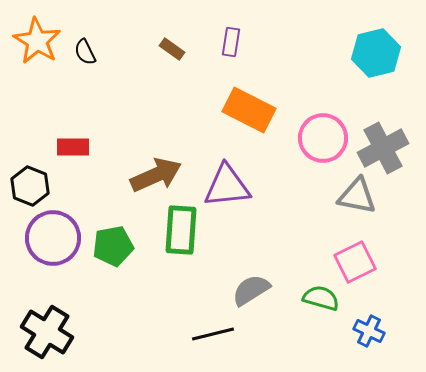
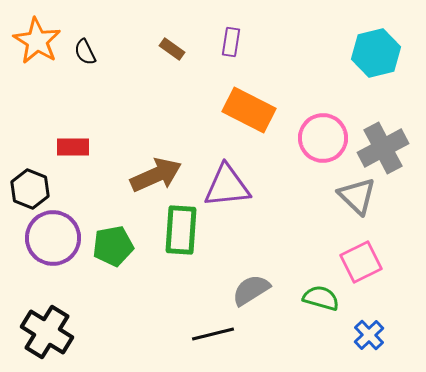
black hexagon: moved 3 px down
gray triangle: rotated 33 degrees clockwise
pink square: moved 6 px right
blue cross: moved 4 px down; rotated 20 degrees clockwise
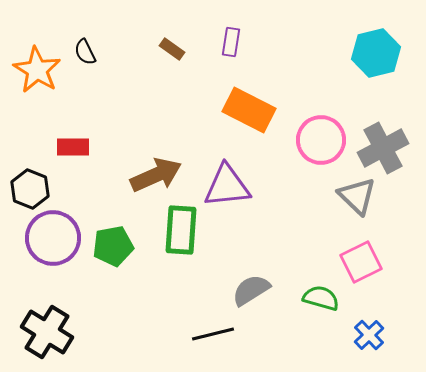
orange star: moved 29 px down
pink circle: moved 2 px left, 2 px down
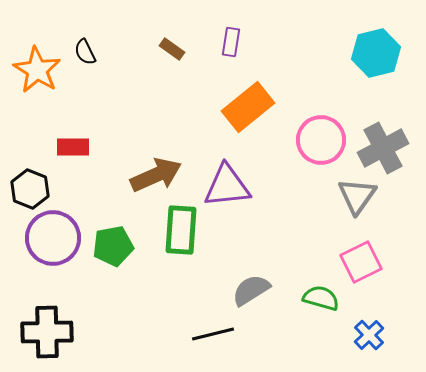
orange rectangle: moved 1 px left, 3 px up; rotated 66 degrees counterclockwise
gray triangle: rotated 21 degrees clockwise
black cross: rotated 33 degrees counterclockwise
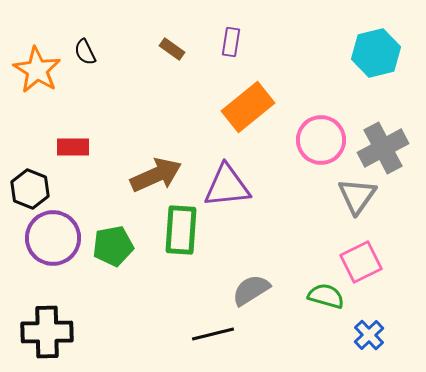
green semicircle: moved 5 px right, 2 px up
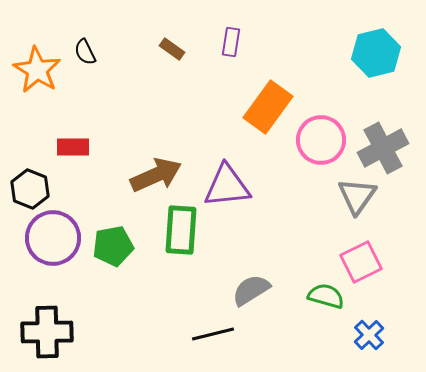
orange rectangle: moved 20 px right; rotated 15 degrees counterclockwise
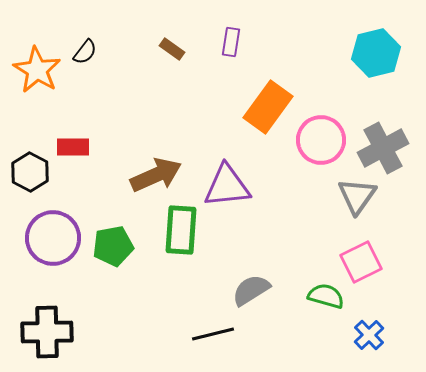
black semicircle: rotated 116 degrees counterclockwise
black hexagon: moved 17 px up; rotated 6 degrees clockwise
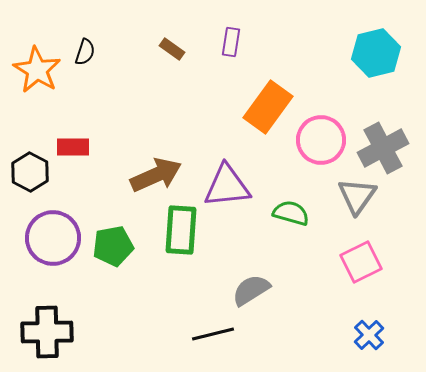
black semicircle: rotated 20 degrees counterclockwise
green semicircle: moved 35 px left, 83 px up
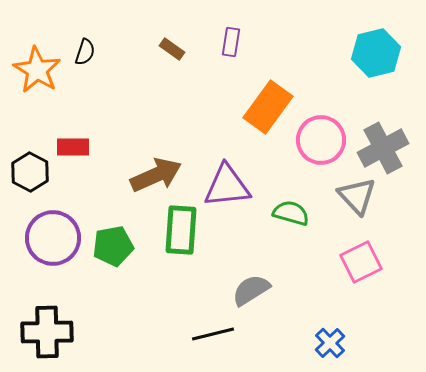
gray triangle: rotated 18 degrees counterclockwise
blue cross: moved 39 px left, 8 px down
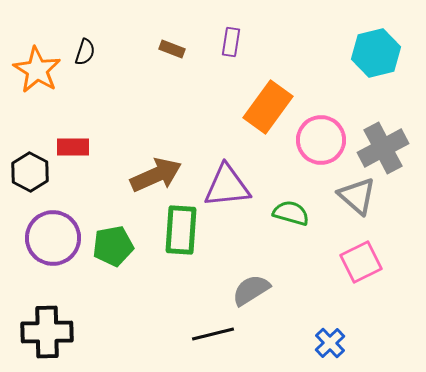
brown rectangle: rotated 15 degrees counterclockwise
gray triangle: rotated 6 degrees counterclockwise
